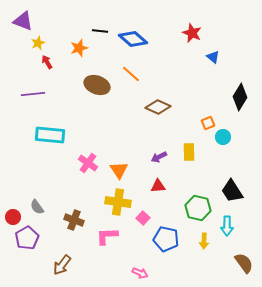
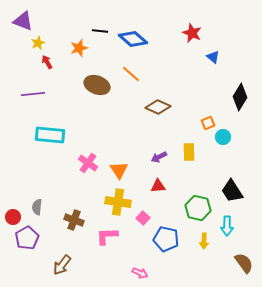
gray semicircle: rotated 42 degrees clockwise
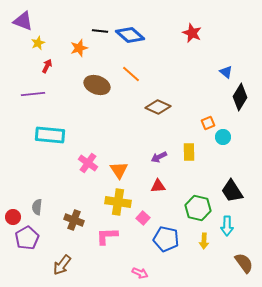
blue diamond: moved 3 px left, 4 px up
blue triangle: moved 13 px right, 15 px down
red arrow: moved 4 px down; rotated 56 degrees clockwise
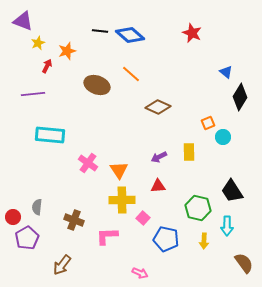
orange star: moved 12 px left, 3 px down
yellow cross: moved 4 px right, 2 px up; rotated 10 degrees counterclockwise
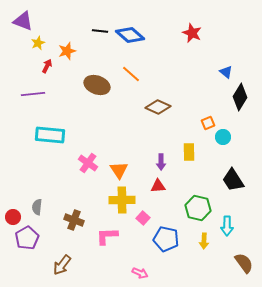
purple arrow: moved 2 px right, 5 px down; rotated 63 degrees counterclockwise
black trapezoid: moved 1 px right, 11 px up
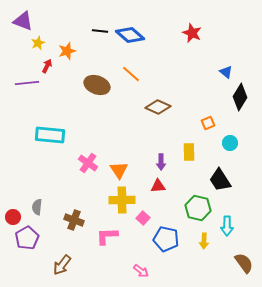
purple line: moved 6 px left, 11 px up
cyan circle: moved 7 px right, 6 px down
black trapezoid: moved 13 px left
pink arrow: moved 1 px right, 2 px up; rotated 14 degrees clockwise
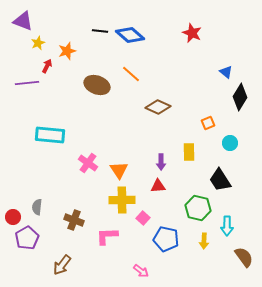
brown semicircle: moved 6 px up
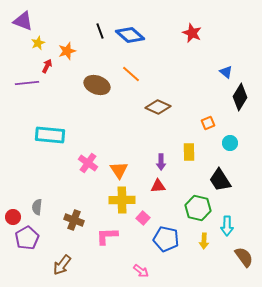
black line: rotated 63 degrees clockwise
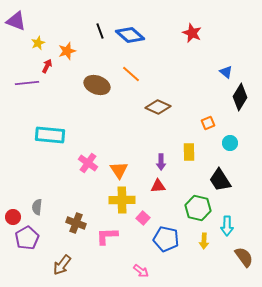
purple triangle: moved 7 px left
brown cross: moved 2 px right, 3 px down
